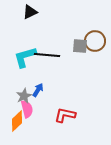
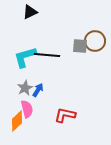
gray star: moved 1 px right, 8 px up
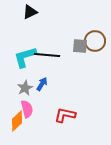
blue arrow: moved 4 px right, 6 px up
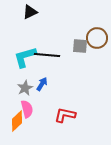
brown circle: moved 2 px right, 3 px up
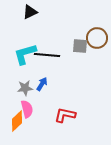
cyan L-shape: moved 3 px up
gray star: rotated 21 degrees clockwise
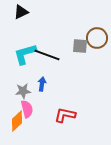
black triangle: moved 9 px left
black line: rotated 15 degrees clockwise
blue arrow: rotated 24 degrees counterclockwise
gray star: moved 2 px left, 3 px down
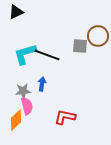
black triangle: moved 5 px left
brown circle: moved 1 px right, 2 px up
pink semicircle: moved 3 px up
red L-shape: moved 2 px down
orange diamond: moved 1 px left, 1 px up
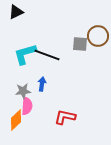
gray square: moved 2 px up
pink semicircle: rotated 18 degrees clockwise
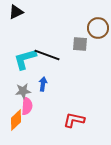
brown circle: moved 8 px up
cyan L-shape: moved 5 px down
blue arrow: moved 1 px right
red L-shape: moved 9 px right, 3 px down
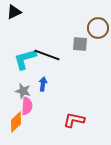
black triangle: moved 2 px left
gray star: rotated 21 degrees clockwise
orange diamond: moved 2 px down
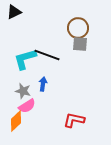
brown circle: moved 20 px left
pink semicircle: rotated 54 degrees clockwise
orange diamond: moved 1 px up
